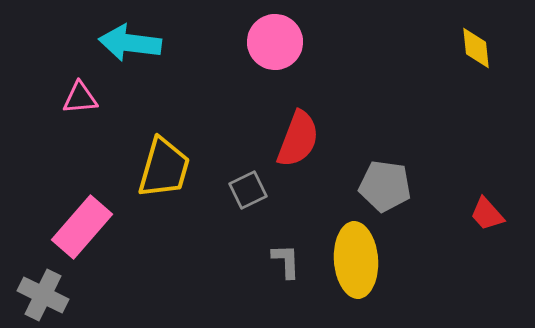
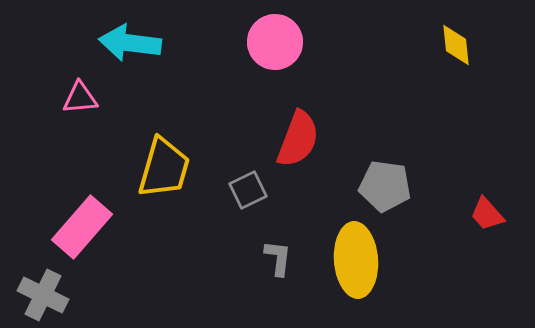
yellow diamond: moved 20 px left, 3 px up
gray L-shape: moved 8 px left, 3 px up; rotated 9 degrees clockwise
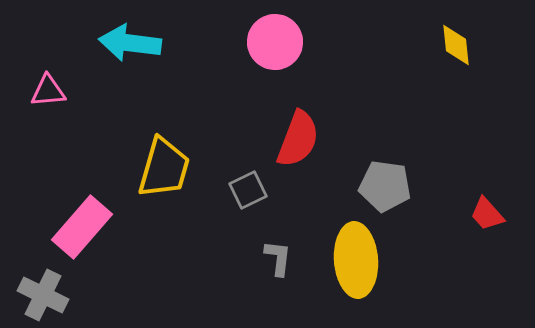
pink triangle: moved 32 px left, 7 px up
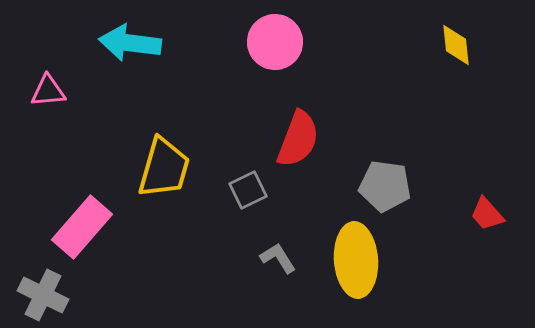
gray L-shape: rotated 39 degrees counterclockwise
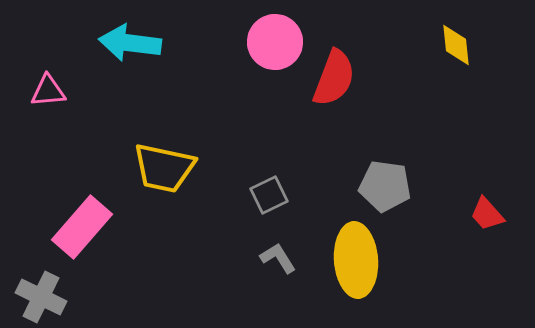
red semicircle: moved 36 px right, 61 px up
yellow trapezoid: rotated 86 degrees clockwise
gray square: moved 21 px right, 5 px down
gray cross: moved 2 px left, 2 px down
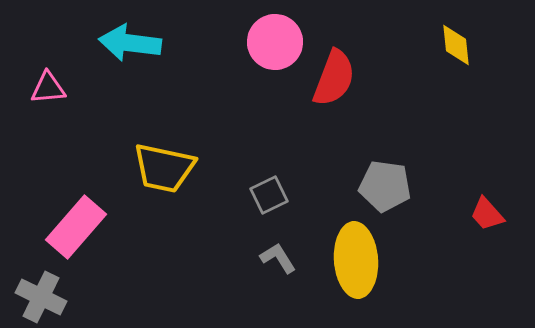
pink triangle: moved 3 px up
pink rectangle: moved 6 px left
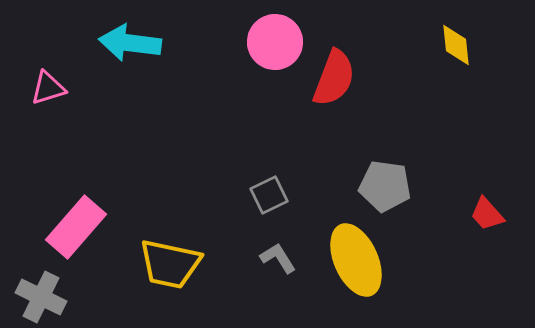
pink triangle: rotated 12 degrees counterclockwise
yellow trapezoid: moved 6 px right, 96 px down
yellow ellipse: rotated 20 degrees counterclockwise
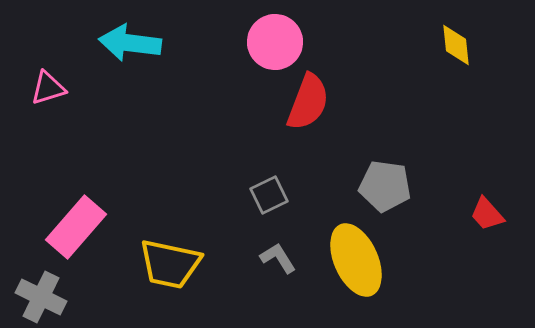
red semicircle: moved 26 px left, 24 px down
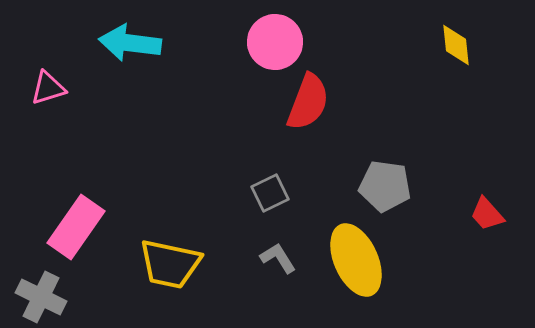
gray square: moved 1 px right, 2 px up
pink rectangle: rotated 6 degrees counterclockwise
